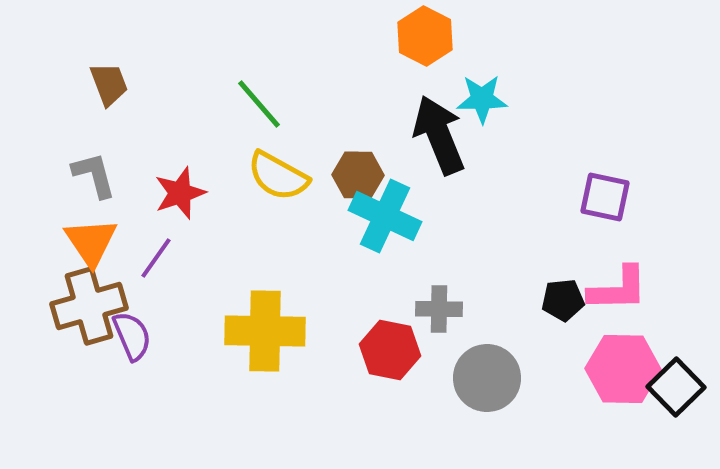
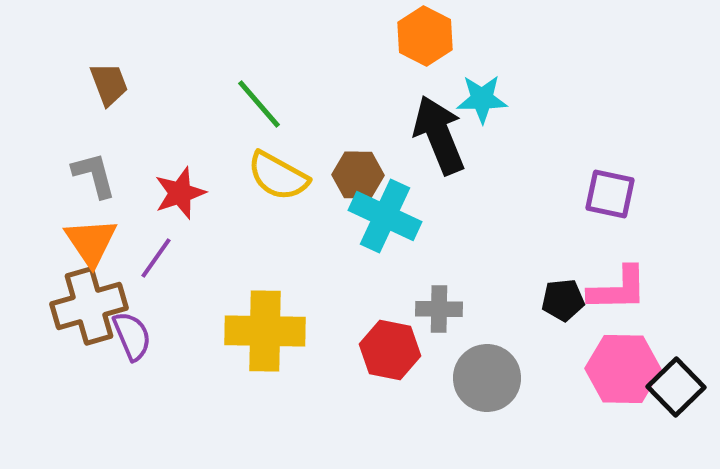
purple square: moved 5 px right, 3 px up
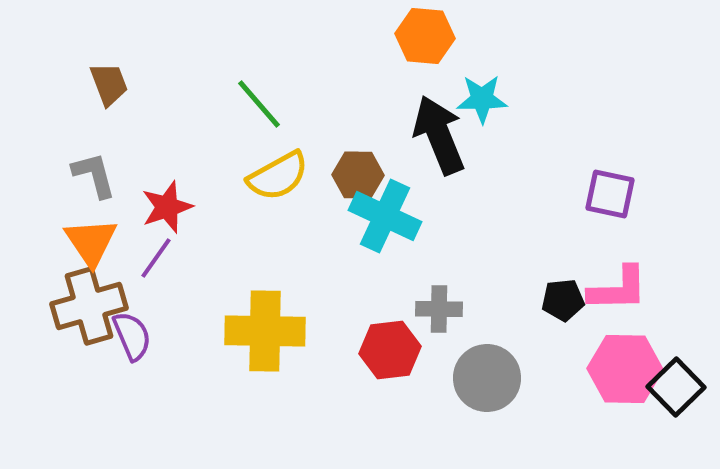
orange hexagon: rotated 22 degrees counterclockwise
yellow semicircle: rotated 58 degrees counterclockwise
red star: moved 13 px left, 14 px down
red hexagon: rotated 18 degrees counterclockwise
pink hexagon: moved 2 px right
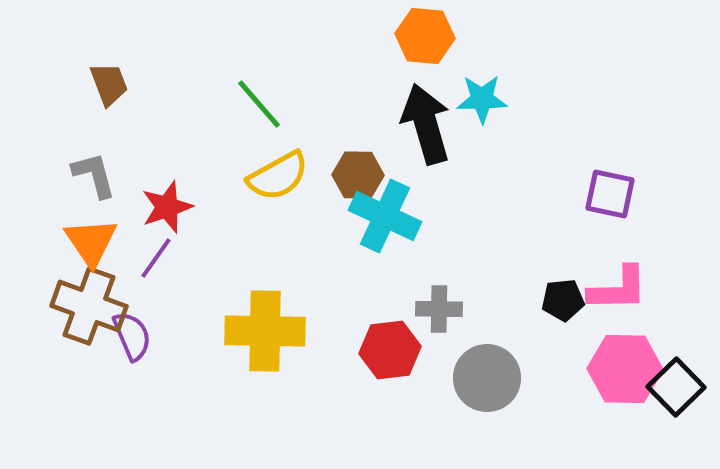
black arrow: moved 13 px left, 11 px up; rotated 6 degrees clockwise
brown cross: rotated 36 degrees clockwise
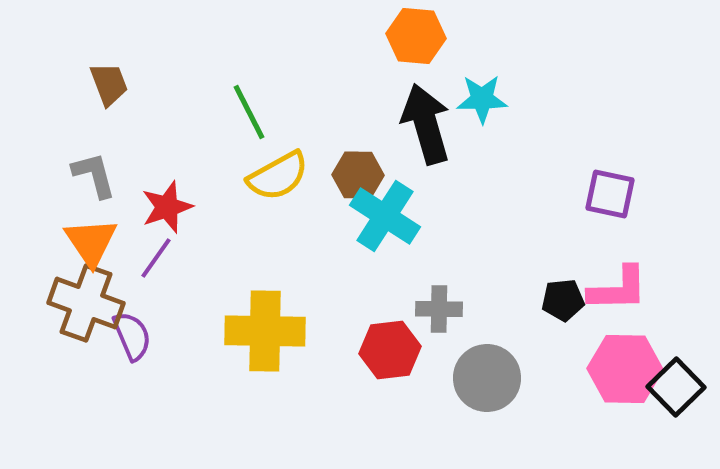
orange hexagon: moved 9 px left
green line: moved 10 px left, 8 px down; rotated 14 degrees clockwise
cyan cross: rotated 8 degrees clockwise
brown cross: moved 3 px left, 3 px up
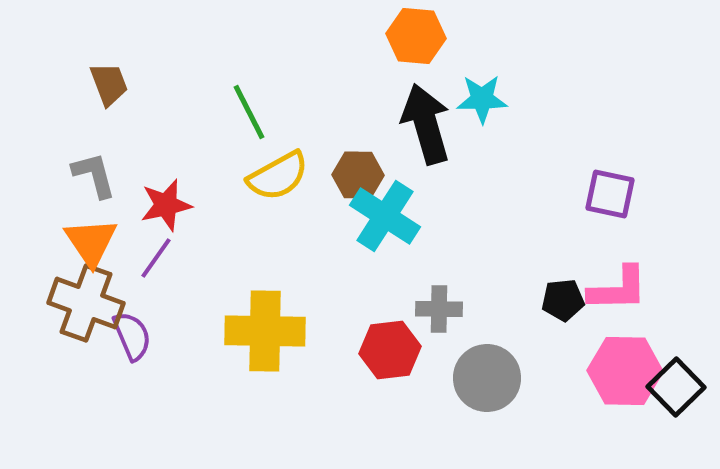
red star: moved 1 px left, 2 px up; rotated 6 degrees clockwise
pink hexagon: moved 2 px down
